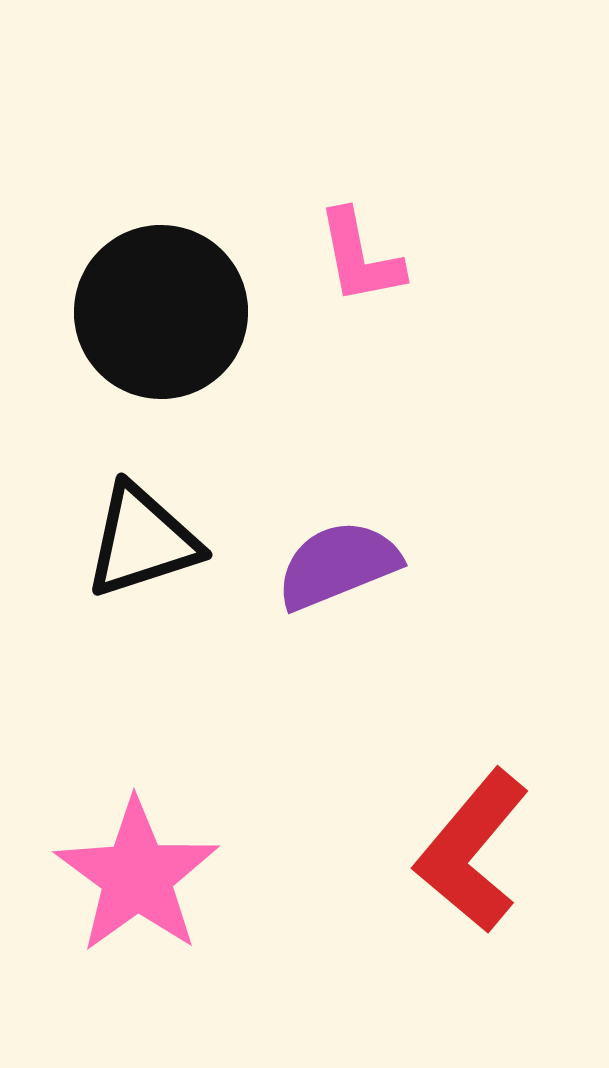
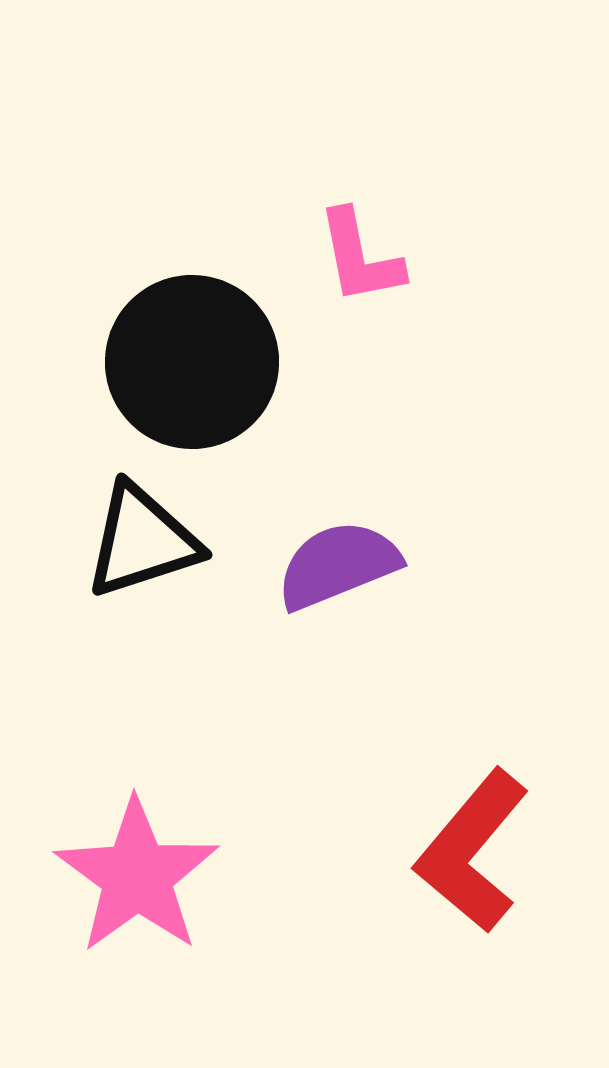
black circle: moved 31 px right, 50 px down
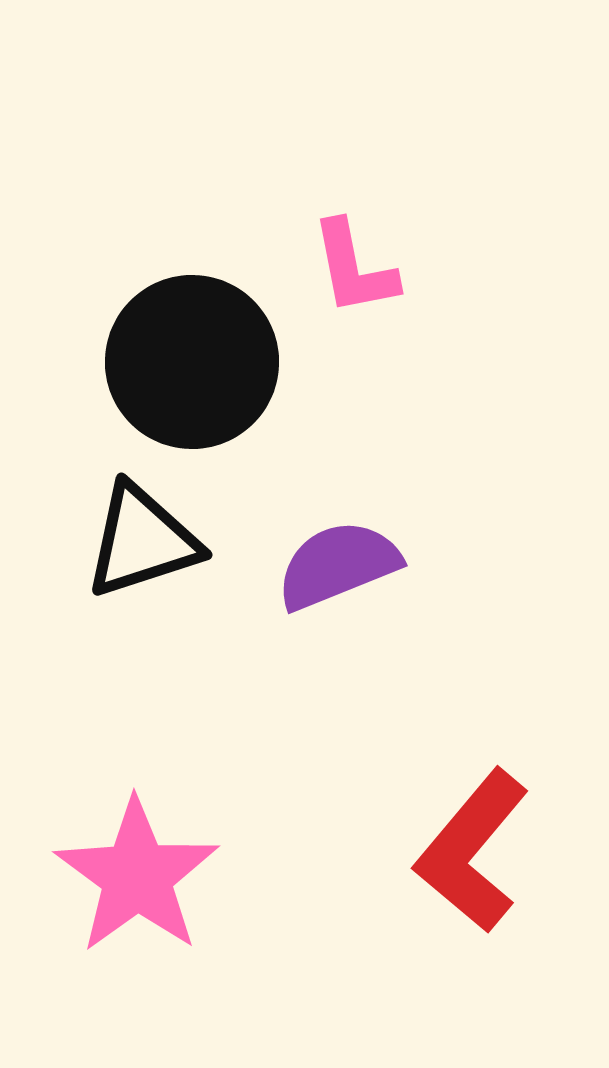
pink L-shape: moved 6 px left, 11 px down
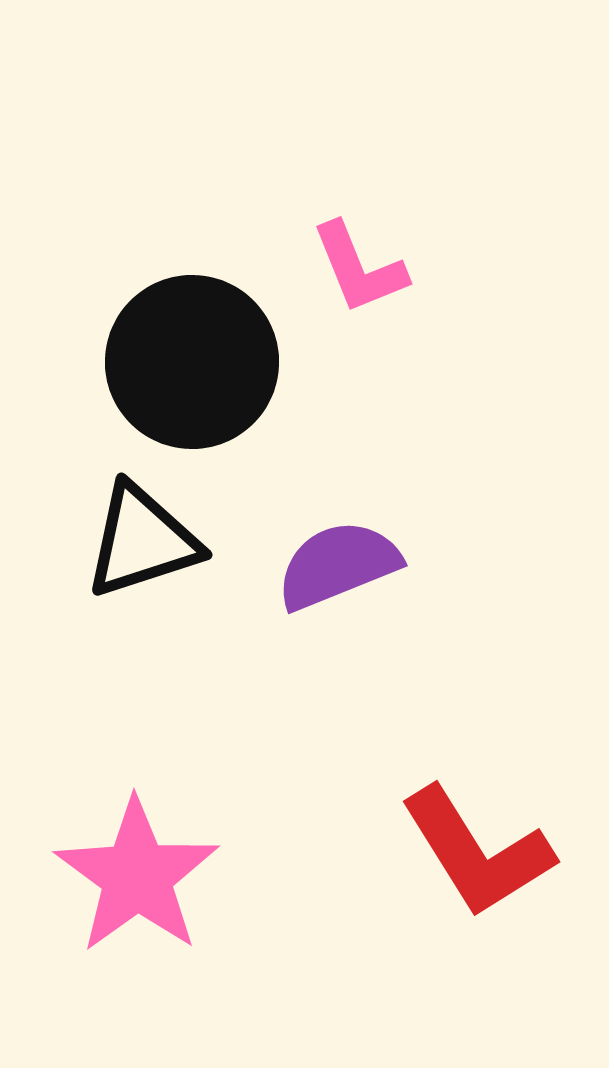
pink L-shape: moved 5 px right; rotated 11 degrees counterclockwise
red L-shape: moved 5 px right, 1 px down; rotated 72 degrees counterclockwise
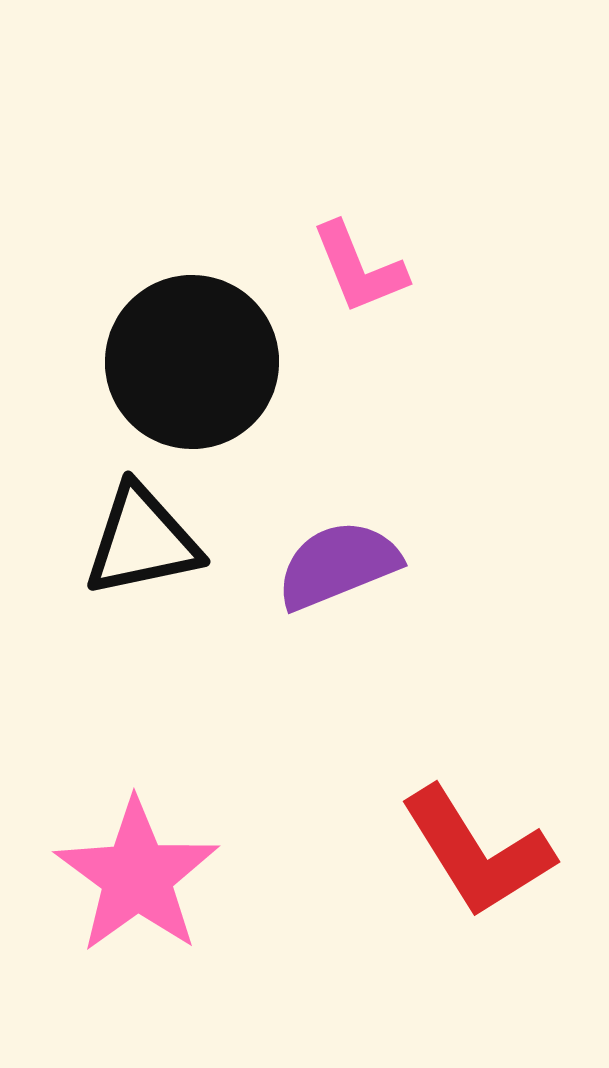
black triangle: rotated 6 degrees clockwise
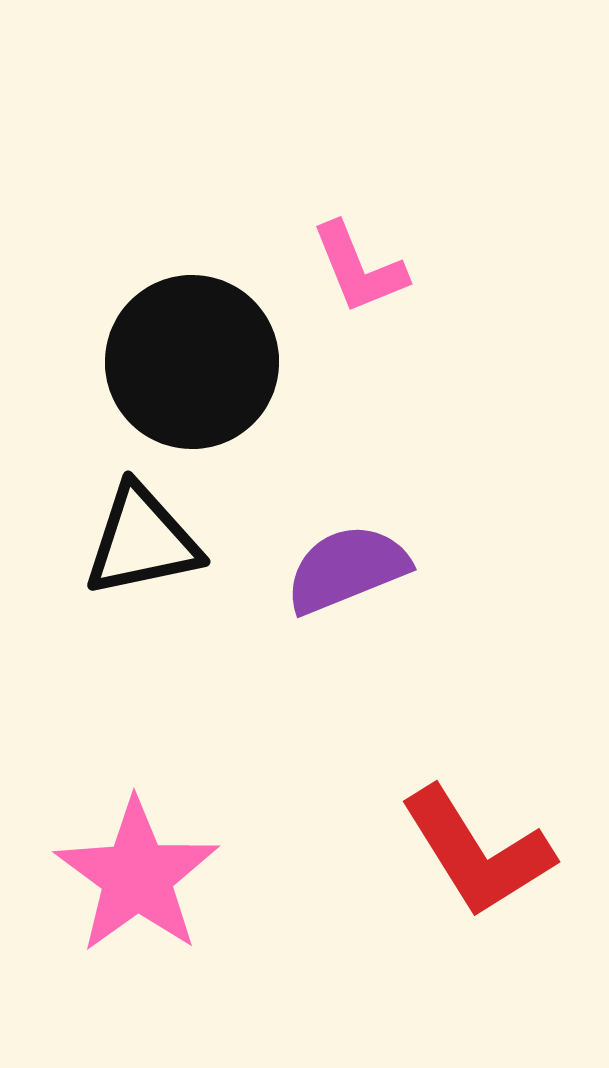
purple semicircle: moved 9 px right, 4 px down
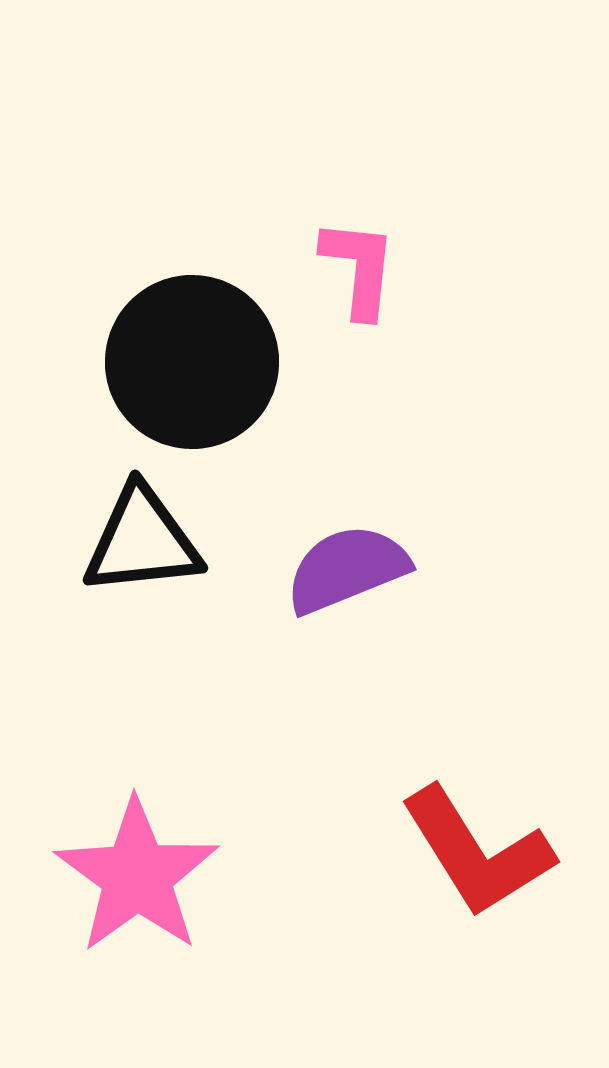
pink L-shape: rotated 152 degrees counterclockwise
black triangle: rotated 6 degrees clockwise
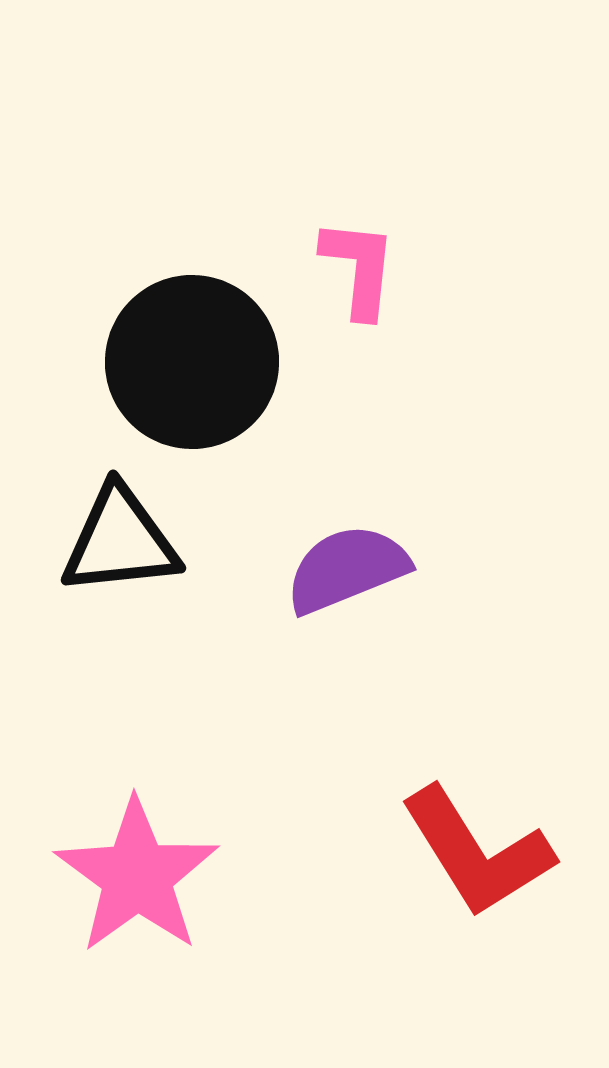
black triangle: moved 22 px left
